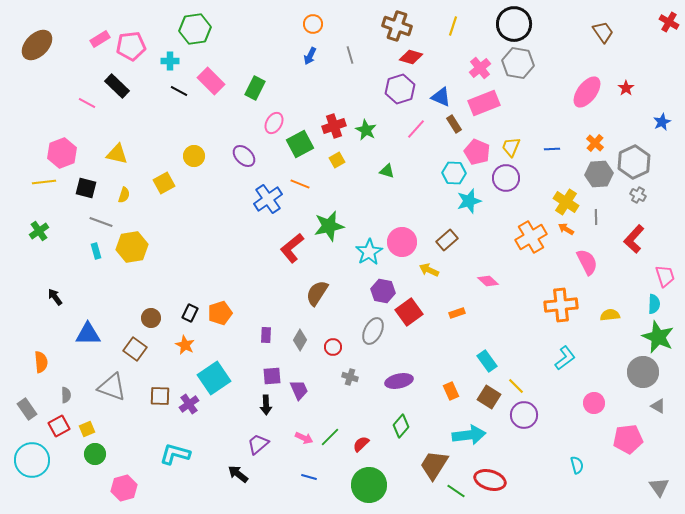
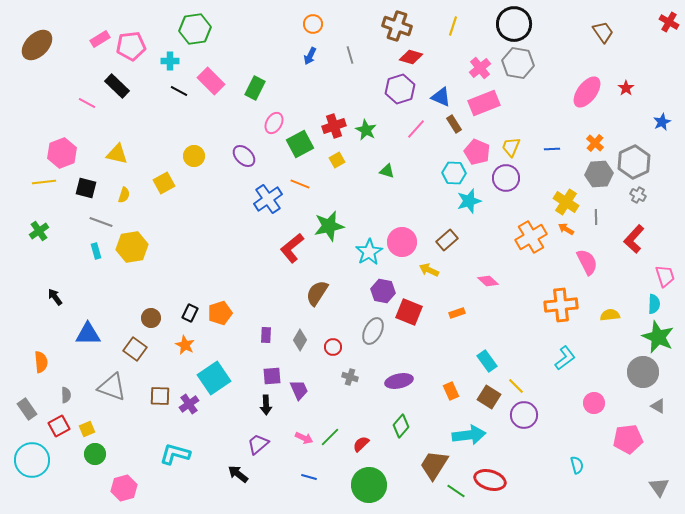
red square at (409, 312): rotated 32 degrees counterclockwise
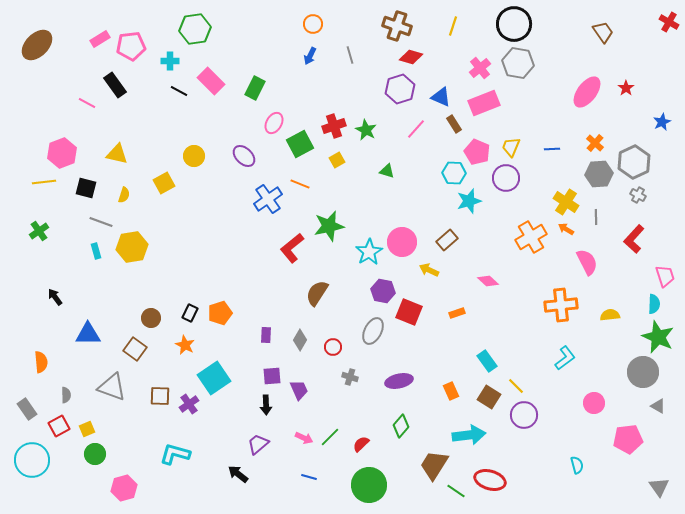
black rectangle at (117, 86): moved 2 px left, 1 px up; rotated 10 degrees clockwise
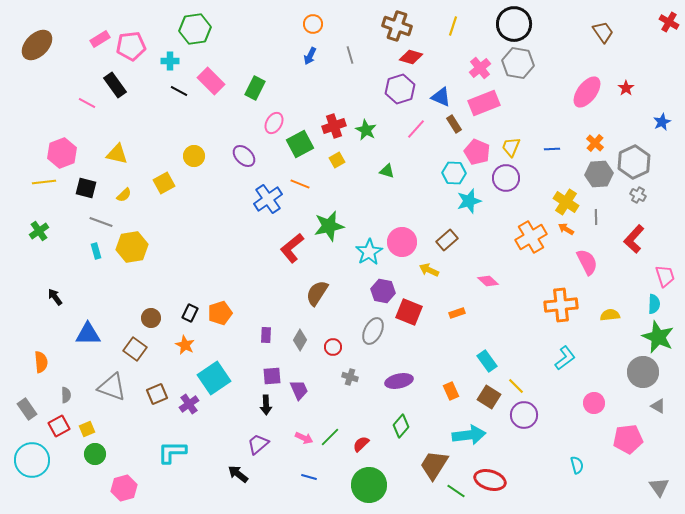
yellow semicircle at (124, 195): rotated 28 degrees clockwise
brown square at (160, 396): moved 3 px left, 2 px up; rotated 25 degrees counterclockwise
cyan L-shape at (175, 454): moved 3 px left, 2 px up; rotated 16 degrees counterclockwise
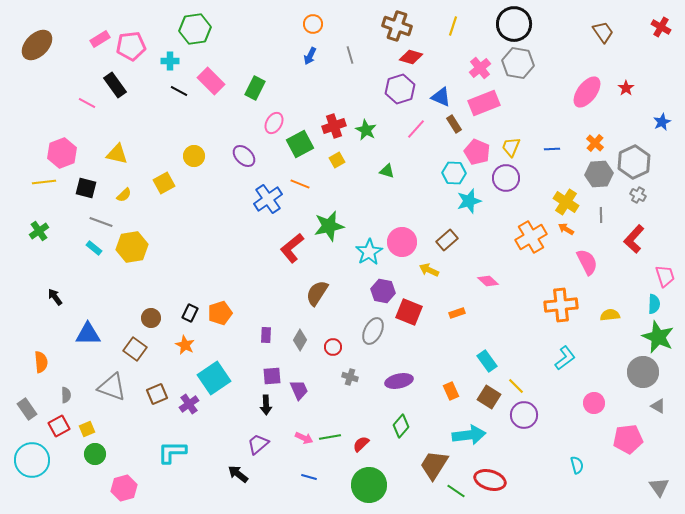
red cross at (669, 22): moved 8 px left, 5 px down
gray line at (596, 217): moved 5 px right, 2 px up
cyan rectangle at (96, 251): moved 2 px left, 3 px up; rotated 35 degrees counterclockwise
green line at (330, 437): rotated 35 degrees clockwise
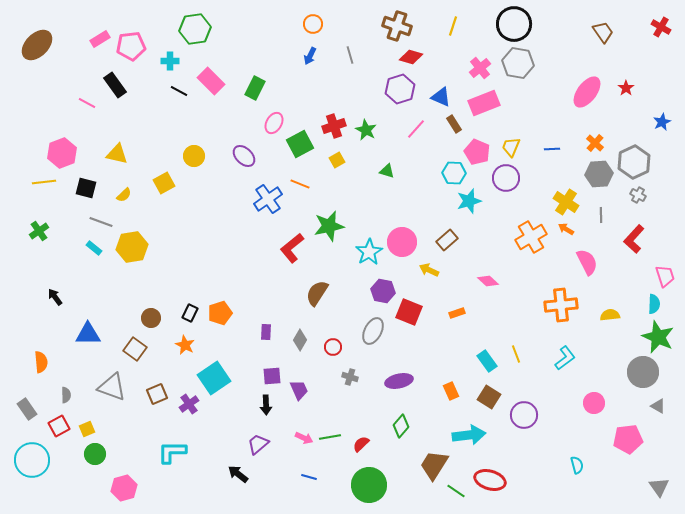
purple rectangle at (266, 335): moved 3 px up
yellow line at (516, 386): moved 32 px up; rotated 24 degrees clockwise
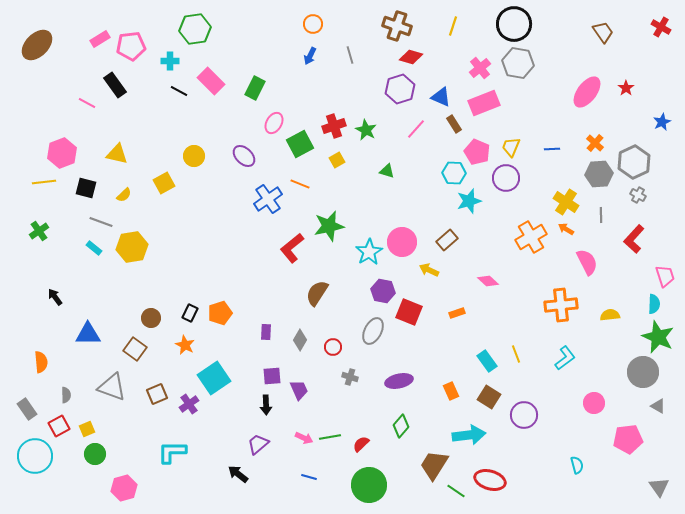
cyan circle at (32, 460): moved 3 px right, 4 px up
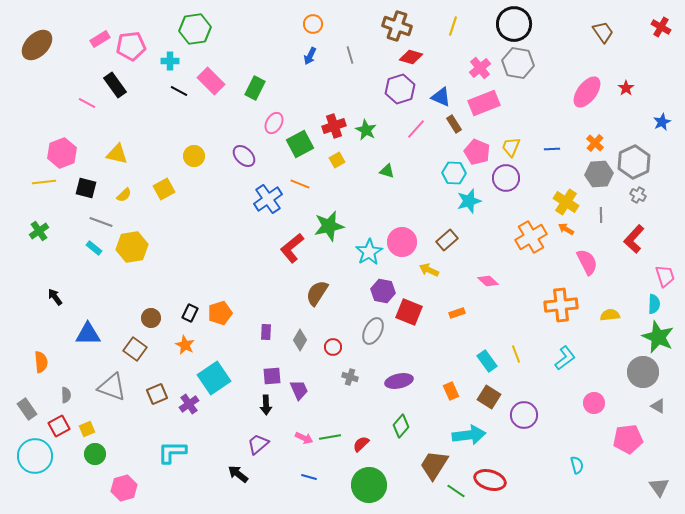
yellow square at (164, 183): moved 6 px down
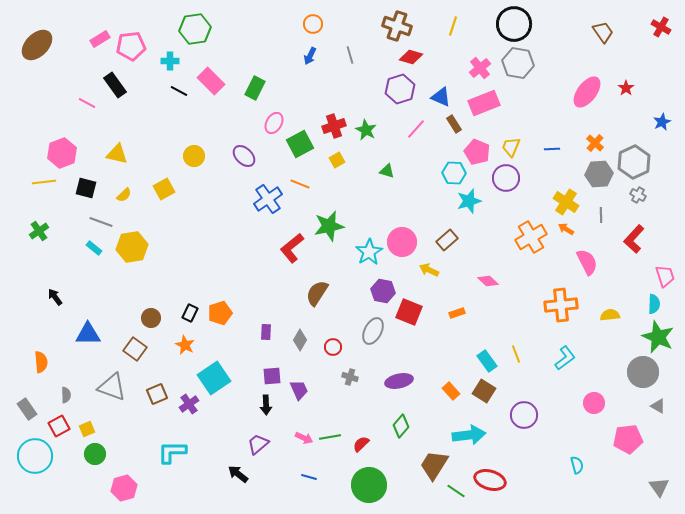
orange rectangle at (451, 391): rotated 18 degrees counterclockwise
brown square at (489, 397): moved 5 px left, 6 px up
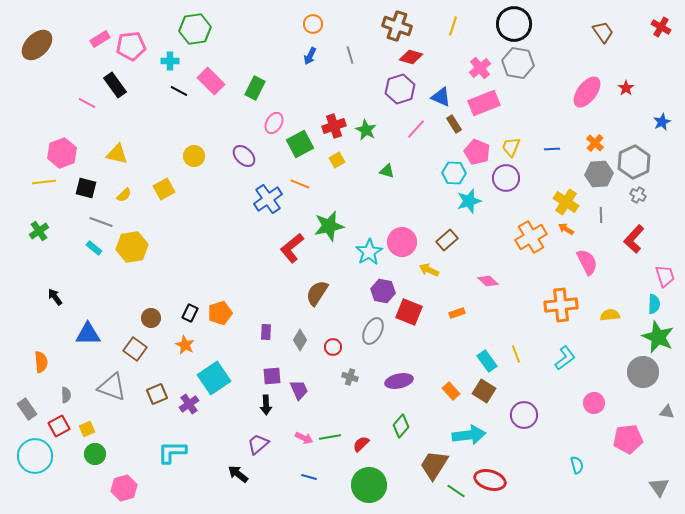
gray triangle at (658, 406): moved 9 px right, 6 px down; rotated 21 degrees counterclockwise
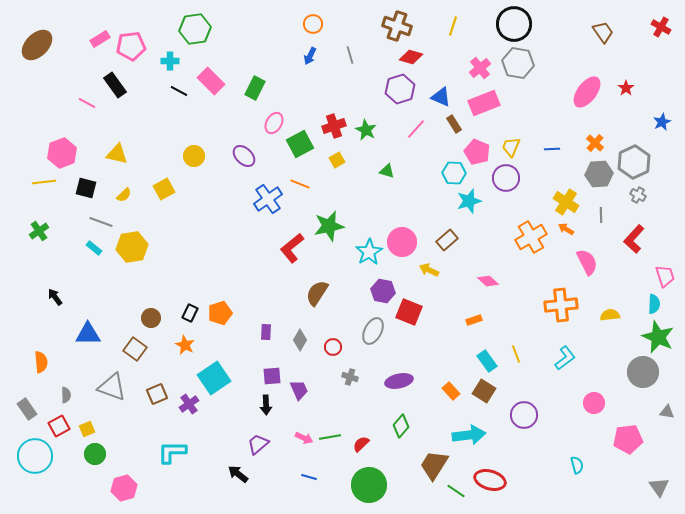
orange rectangle at (457, 313): moved 17 px right, 7 px down
